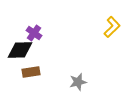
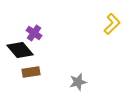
yellow L-shape: moved 3 px up
black diamond: rotated 52 degrees clockwise
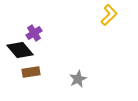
yellow L-shape: moved 3 px left, 9 px up
purple cross: rotated 21 degrees clockwise
gray star: moved 3 px up; rotated 12 degrees counterclockwise
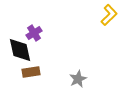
black diamond: rotated 28 degrees clockwise
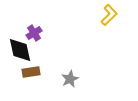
gray star: moved 8 px left
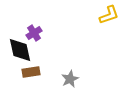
yellow L-shape: rotated 25 degrees clockwise
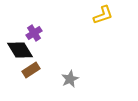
yellow L-shape: moved 6 px left
black diamond: rotated 20 degrees counterclockwise
brown rectangle: moved 2 px up; rotated 24 degrees counterclockwise
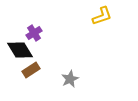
yellow L-shape: moved 1 px left, 1 px down
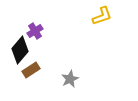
purple cross: moved 1 px right, 2 px up
black diamond: rotated 72 degrees clockwise
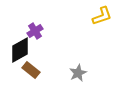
black diamond: rotated 20 degrees clockwise
brown rectangle: rotated 72 degrees clockwise
gray star: moved 8 px right, 6 px up
